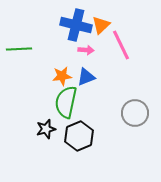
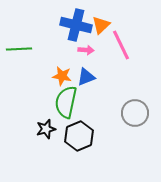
orange star: rotated 18 degrees clockwise
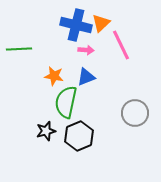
orange triangle: moved 2 px up
orange star: moved 8 px left
black star: moved 2 px down
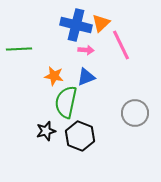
black hexagon: moved 1 px right; rotated 16 degrees counterclockwise
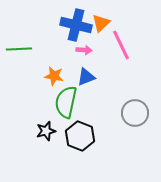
pink arrow: moved 2 px left
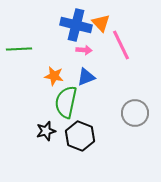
orange triangle: rotated 30 degrees counterclockwise
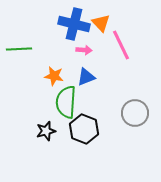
blue cross: moved 2 px left, 1 px up
green semicircle: rotated 8 degrees counterclockwise
black hexagon: moved 4 px right, 7 px up
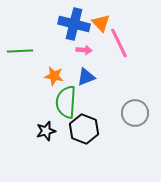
pink line: moved 2 px left, 2 px up
green line: moved 1 px right, 2 px down
